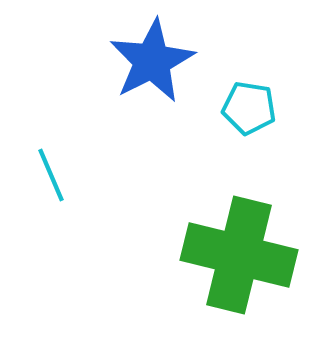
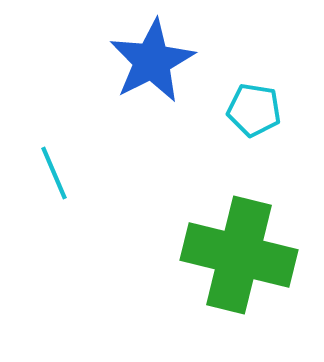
cyan pentagon: moved 5 px right, 2 px down
cyan line: moved 3 px right, 2 px up
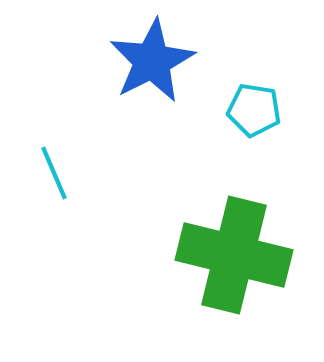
green cross: moved 5 px left
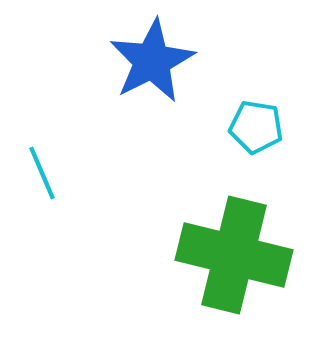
cyan pentagon: moved 2 px right, 17 px down
cyan line: moved 12 px left
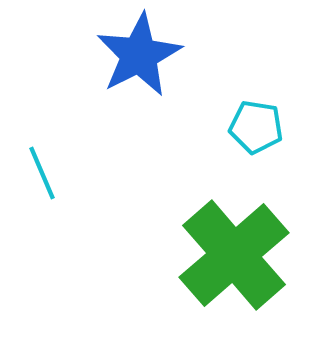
blue star: moved 13 px left, 6 px up
green cross: rotated 35 degrees clockwise
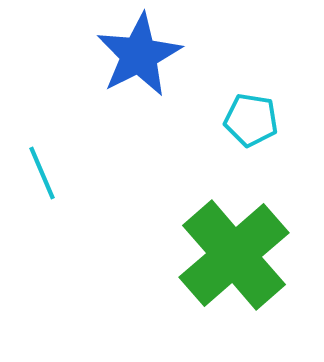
cyan pentagon: moved 5 px left, 7 px up
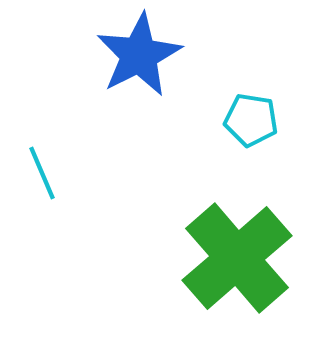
green cross: moved 3 px right, 3 px down
